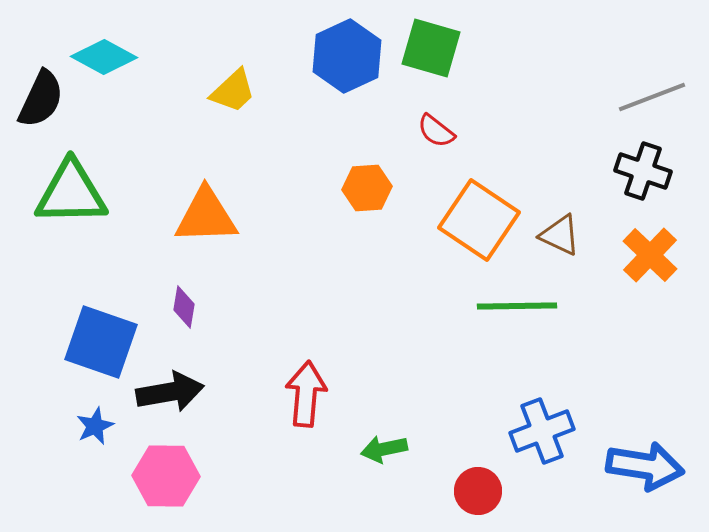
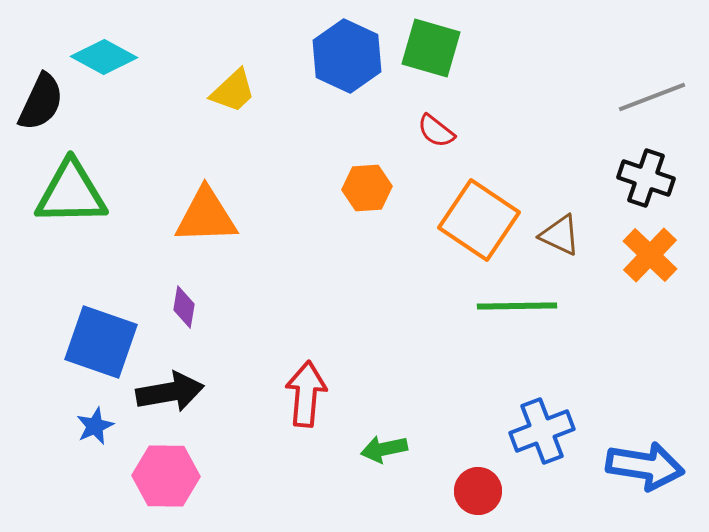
blue hexagon: rotated 10 degrees counterclockwise
black semicircle: moved 3 px down
black cross: moved 3 px right, 7 px down
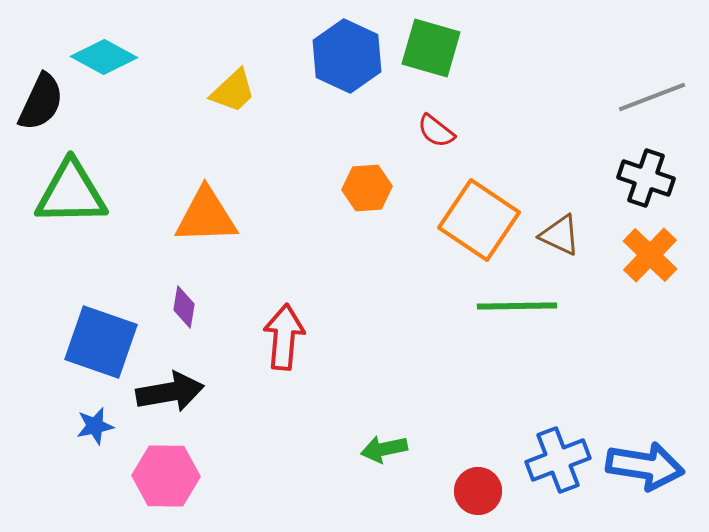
red arrow: moved 22 px left, 57 px up
blue star: rotated 12 degrees clockwise
blue cross: moved 16 px right, 29 px down
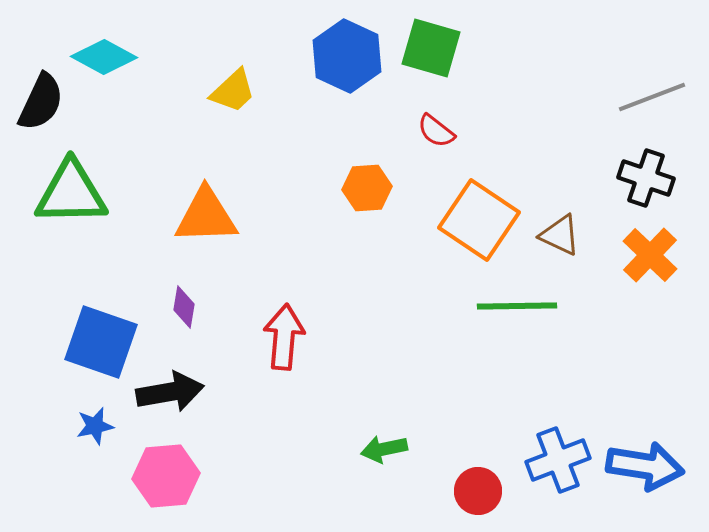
pink hexagon: rotated 6 degrees counterclockwise
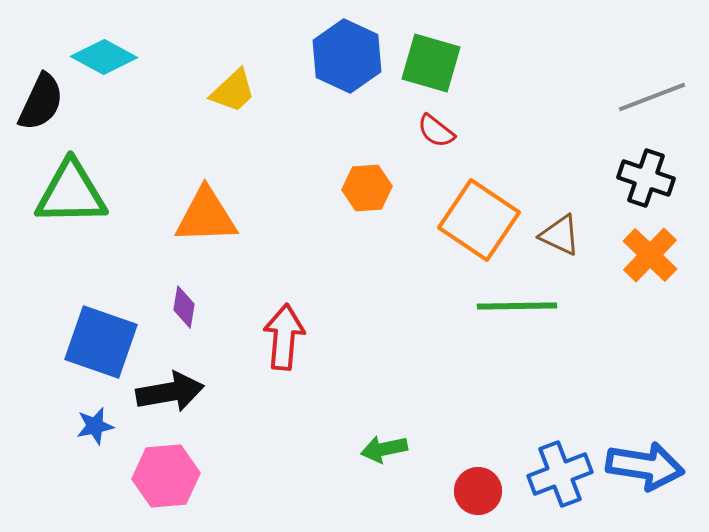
green square: moved 15 px down
blue cross: moved 2 px right, 14 px down
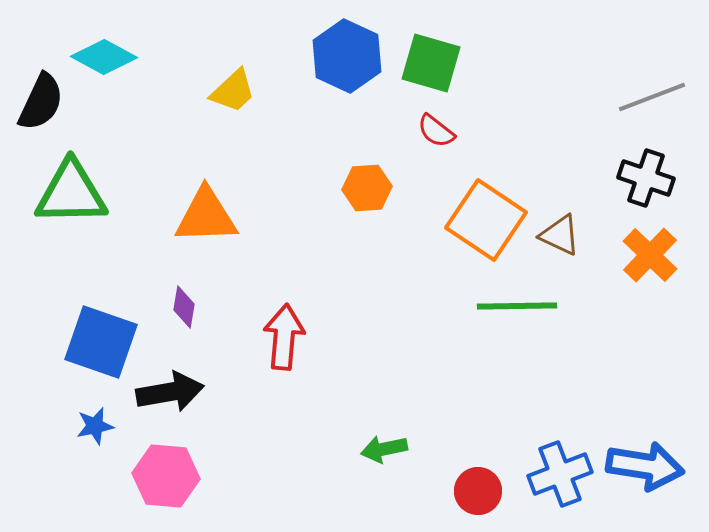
orange square: moved 7 px right
pink hexagon: rotated 10 degrees clockwise
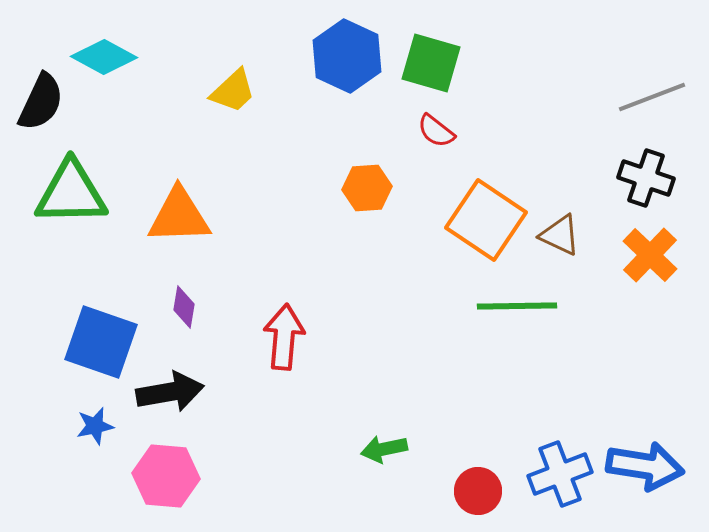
orange triangle: moved 27 px left
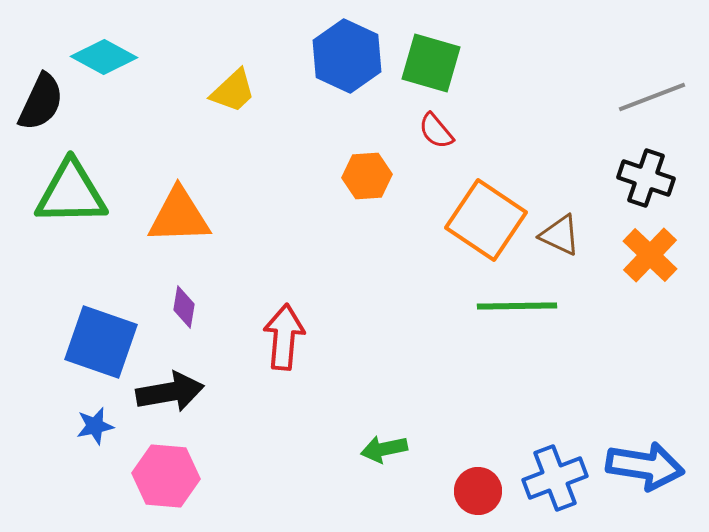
red semicircle: rotated 12 degrees clockwise
orange hexagon: moved 12 px up
blue cross: moved 5 px left, 4 px down
